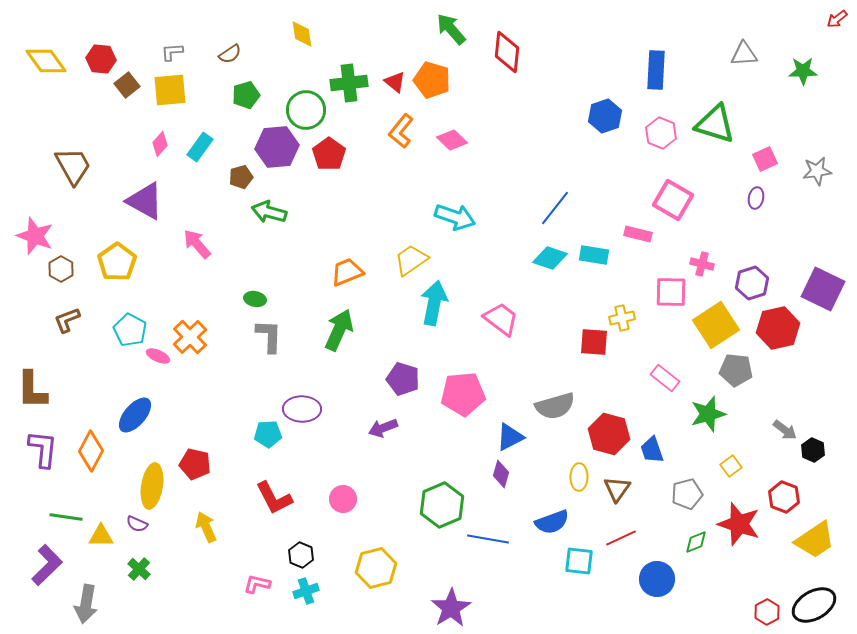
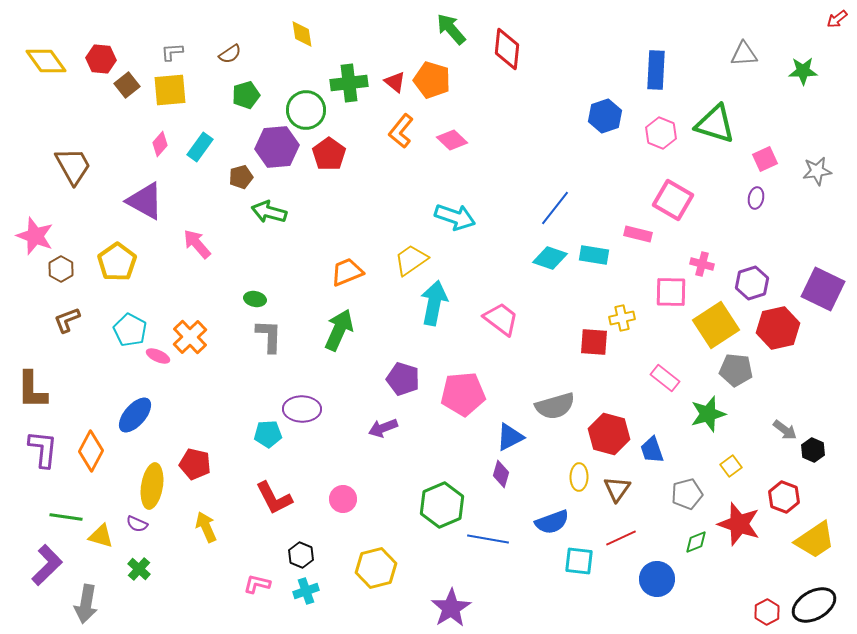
red diamond at (507, 52): moved 3 px up
yellow triangle at (101, 536): rotated 16 degrees clockwise
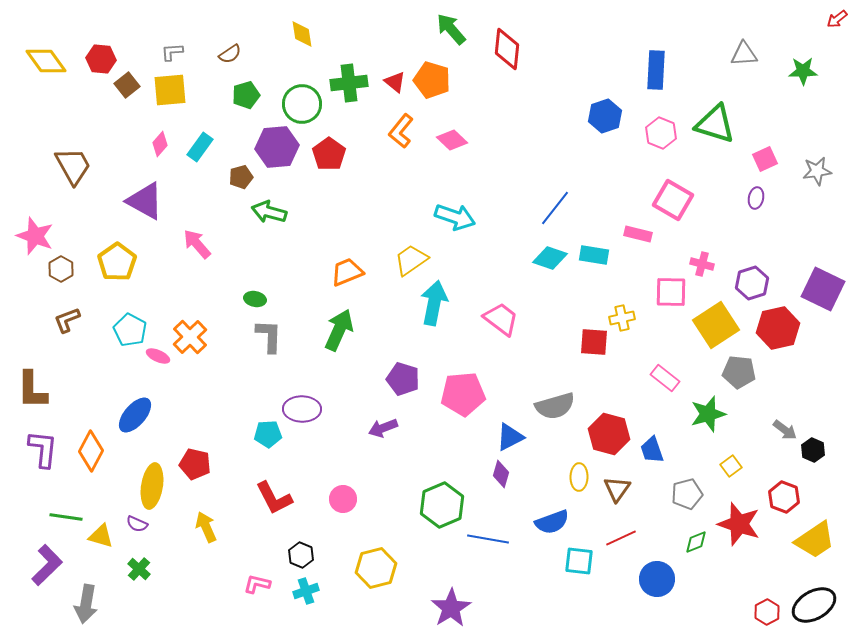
green circle at (306, 110): moved 4 px left, 6 px up
gray pentagon at (736, 370): moved 3 px right, 2 px down
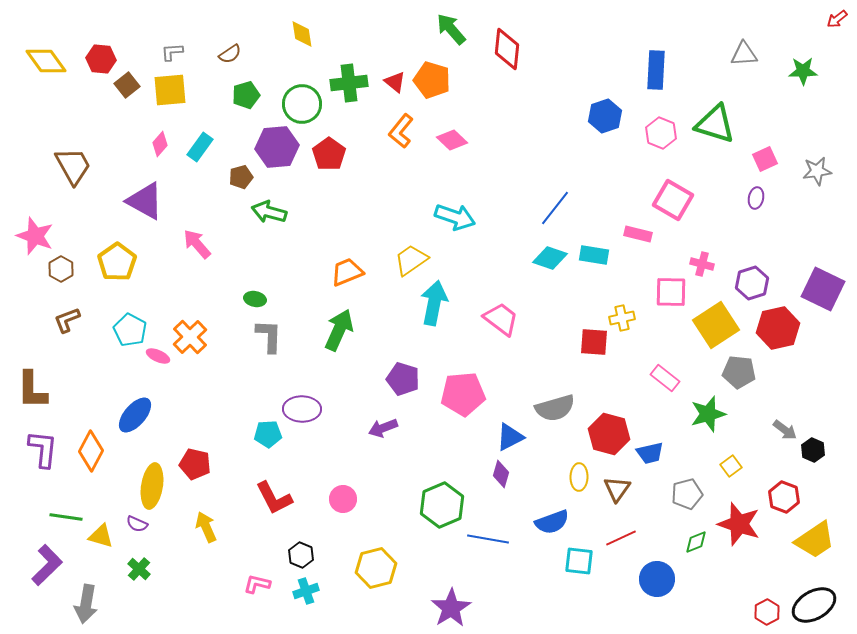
gray semicircle at (555, 406): moved 2 px down
blue trapezoid at (652, 450): moved 2 px left, 3 px down; rotated 84 degrees counterclockwise
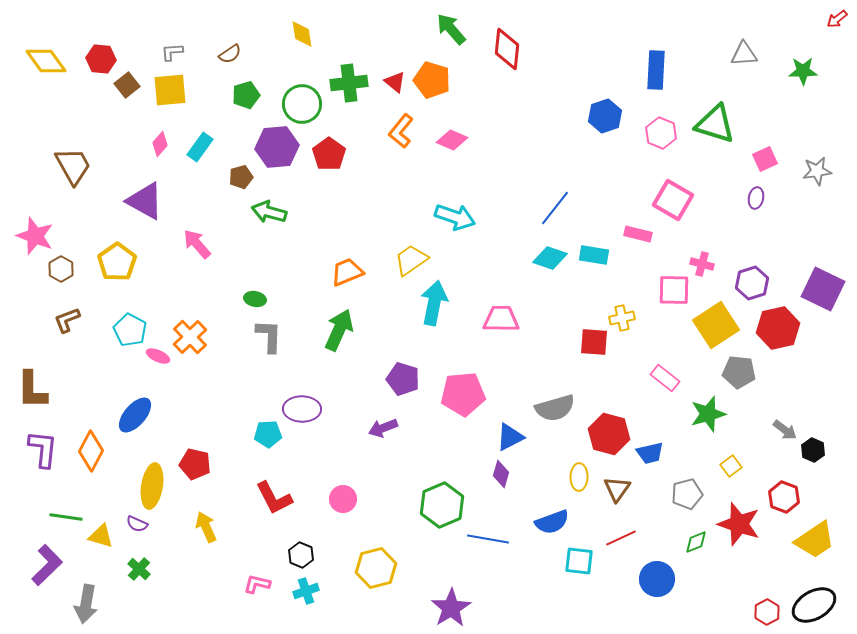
pink diamond at (452, 140): rotated 20 degrees counterclockwise
pink square at (671, 292): moved 3 px right, 2 px up
pink trapezoid at (501, 319): rotated 36 degrees counterclockwise
